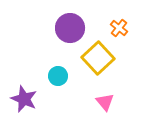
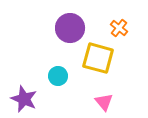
yellow square: rotated 32 degrees counterclockwise
pink triangle: moved 1 px left
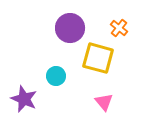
cyan circle: moved 2 px left
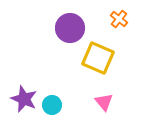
orange cross: moved 9 px up
yellow square: rotated 8 degrees clockwise
cyan circle: moved 4 px left, 29 px down
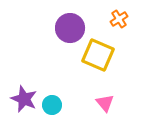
orange cross: rotated 18 degrees clockwise
yellow square: moved 3 px up
pink triangle: moved 1 px right, 1 px down
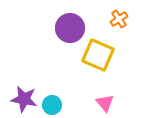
purple star: rotated 12 degrees counterclockwise
